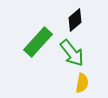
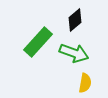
green arrow: moved 2 px right; rotated 32 degrees counterclockwise
yellow semicircle: moved 3 px right
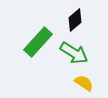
green arrow: rotated 12 degrees clockwise
yellow semicircle: moved 1 px left; rotated 66 degrees counterclockwise
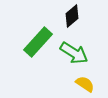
black diamond: moved 3 px left, 4 px up
yellow semicircle: moved 1 px right, 1 px down
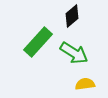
yellow semicircle: rotated 42 degrees counterclockwise
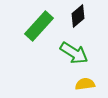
black diamond: moved 6 px right
green rectangle: moved 1 px right, 16 px up
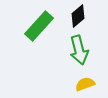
green arrow: moved 5 px right, 3 px up; rotated 44 degrees clockwise
yellow semicircle: rotated 12 degrees counterclockwise
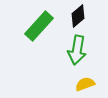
green arrow: moved 2 px left; rotated 24 degrees clockwise
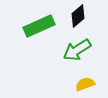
green rectangle: rotated 24 degrees clockwise
green arrow: rotated 48 degrees clockwise
